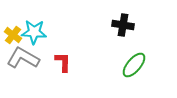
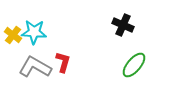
black cross: rotated 15 degrees clockwise
gray L-shape: moved 12 px right, 9 px down
red L-shape: rotated 15 degrees clockwise
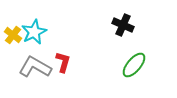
cyan star: rotated 30 degrees counterclockwise
